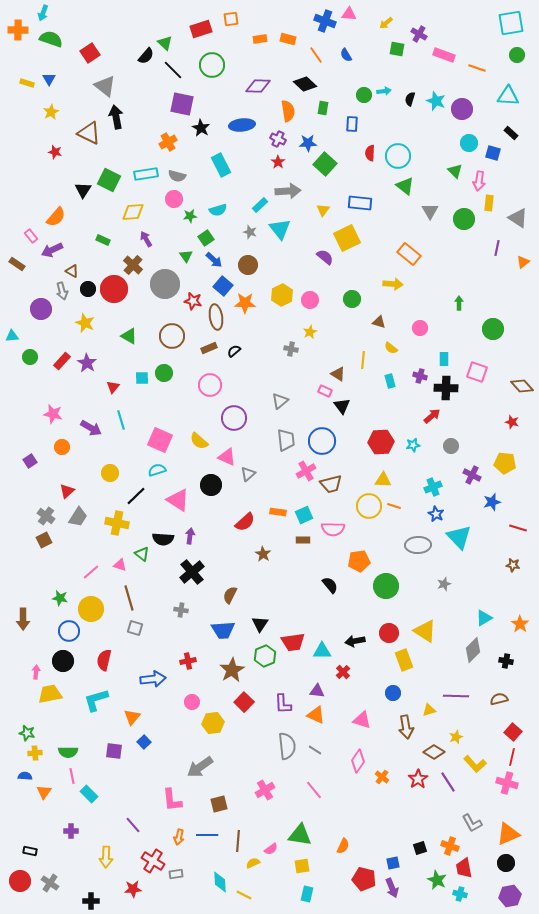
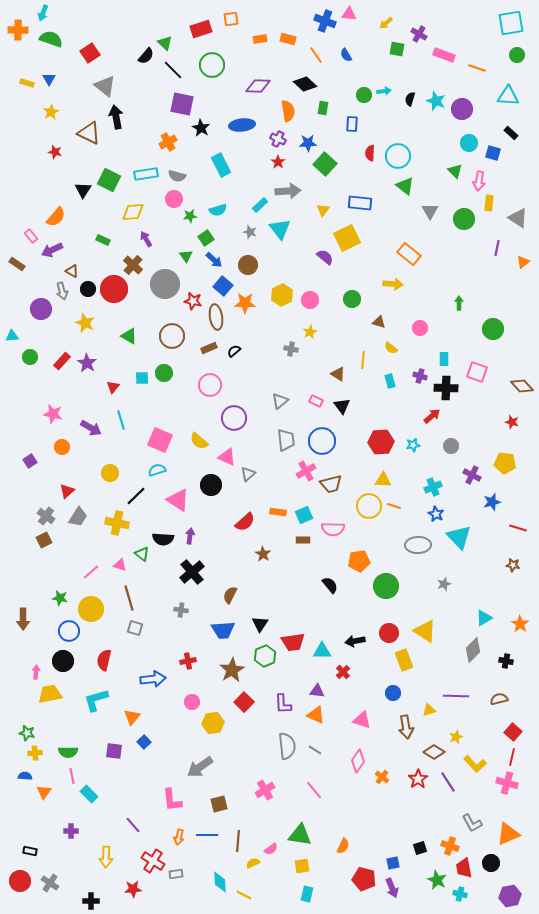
pink rectangle at (325, 391): moved 9 px left, 10 px down
black circle at (506, 863): moved 15 px left
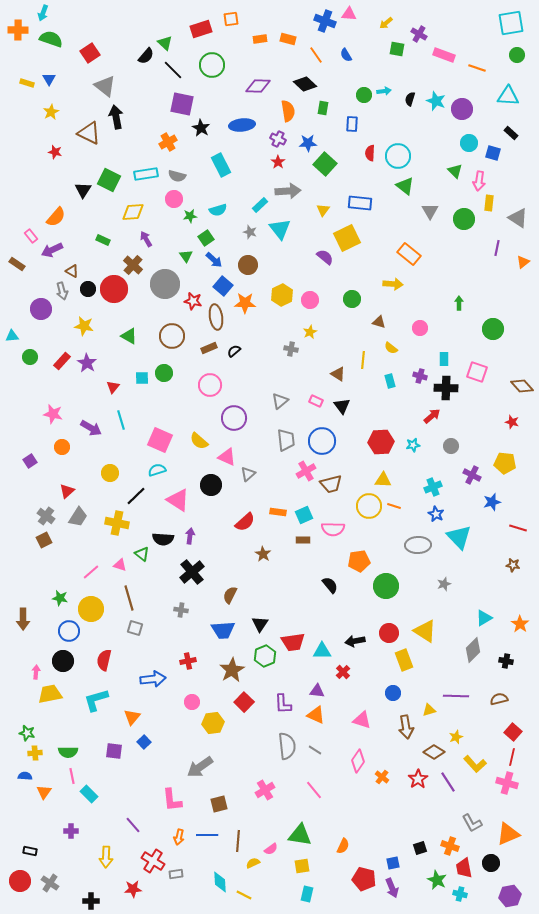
yellow star at (85, 323): moved 1 px left, 3 px down; rotated 12 degrees counterclockwise
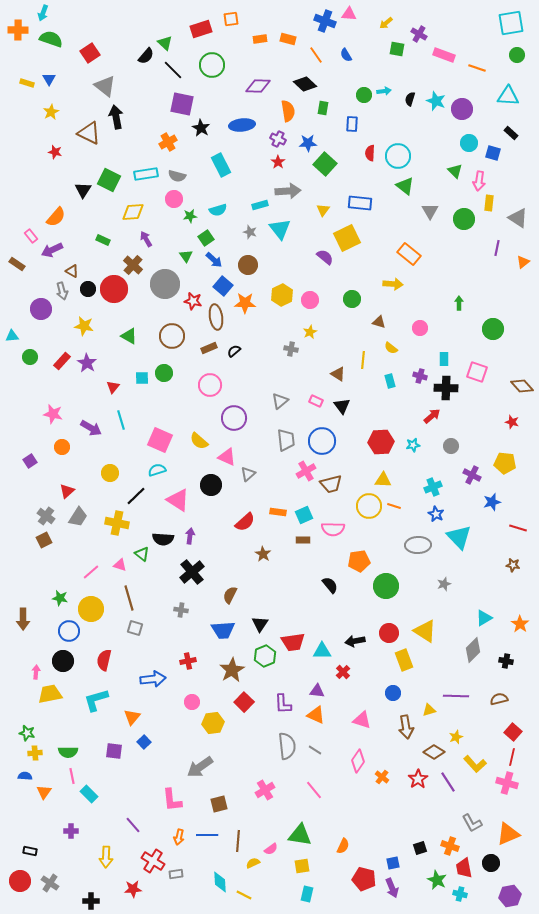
cyan rectangle at (260, 205): rotated 28 degrees clockwise
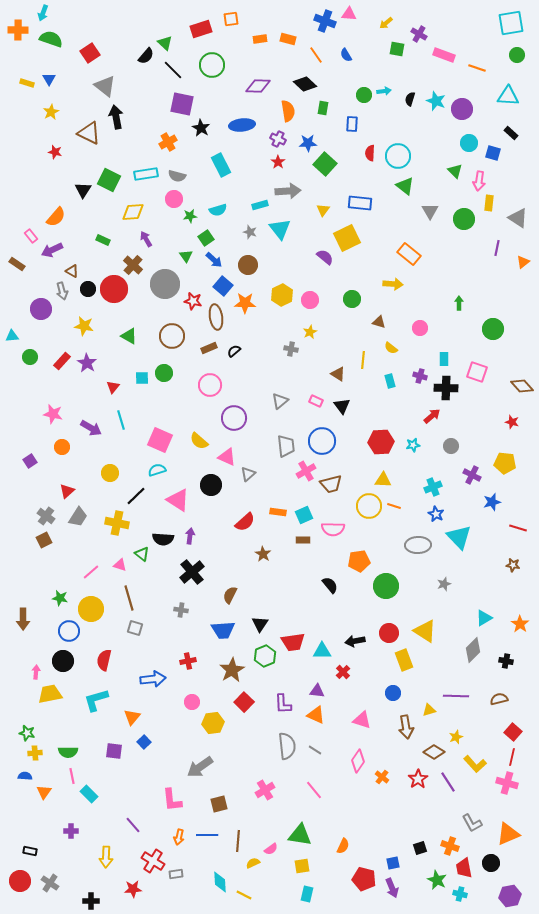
gray trapezoid at (286, 440): moved 6 px down
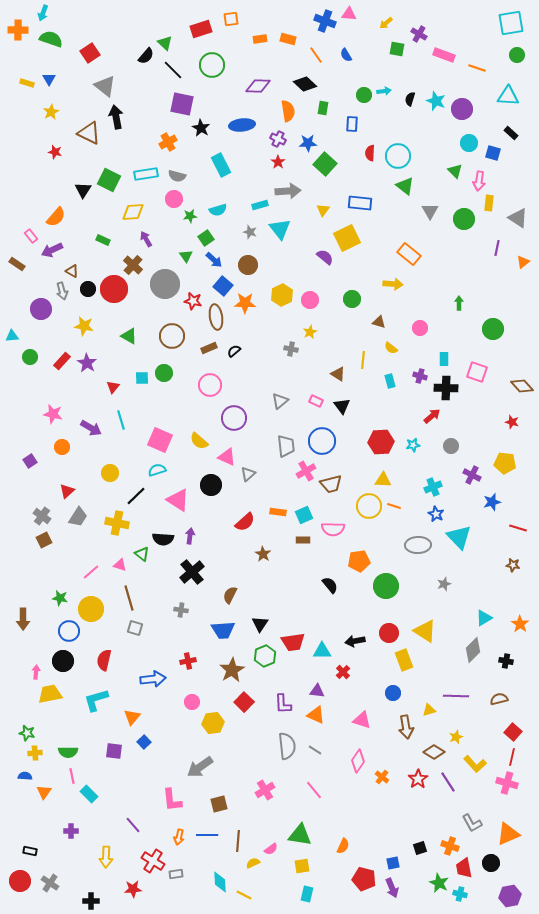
gray cross at (46, 516): moved 4 px left
green star at (437, 880): moved 2 px right, 3 px down
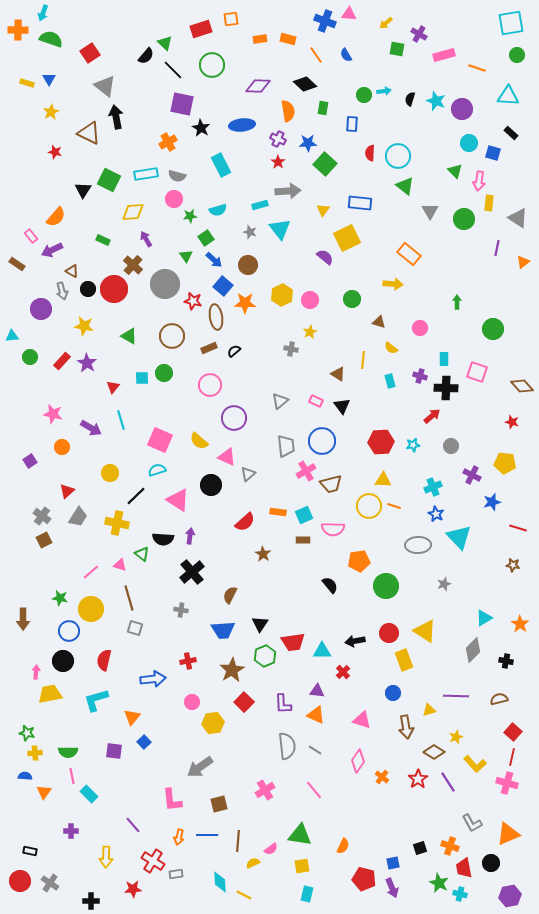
pink rectangle at (444, 55): rotated 35 degrees counterclockwise
green arrow at (459, 303): moved 2 px left, 1 px up
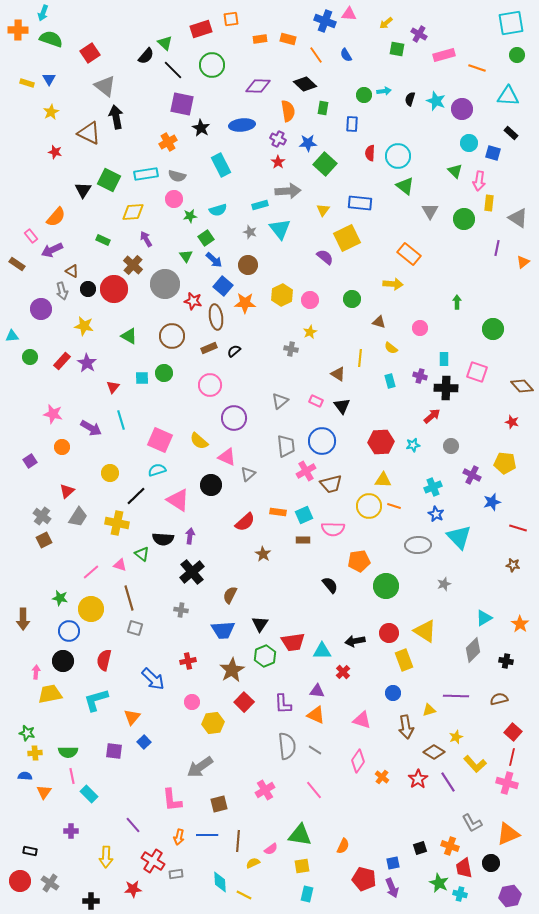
yellow line at (363, 360): moved 3 px left, 2 px up
blue arrow at (153, 679): rotated 50 degrees clockwise
